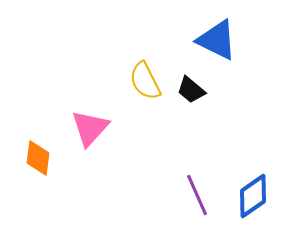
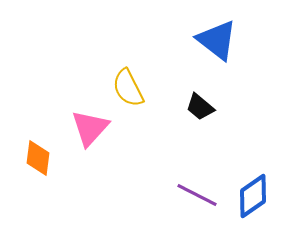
blue triangle: rotated 12 degrees clockwise
yellow semicircle: moved 17 px left, 7 px down
black trapezoid: moved 9 px right, 17 px down
purple line: rotated 39 degrees counterclockwise
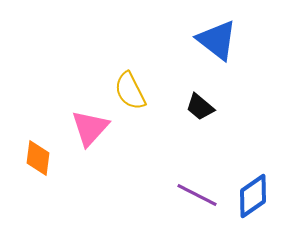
yellow semicircle: moved 2 px right, 3 px down
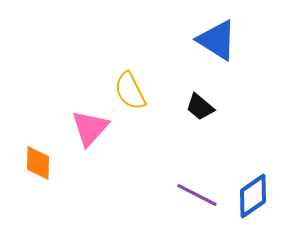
blue triangle: rotated 6 degrees counterclockwise
orange diamond: moved 5 px down; rotated 6 degrees counterclockwise
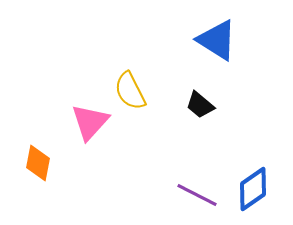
black trapezoid: moved 2 px up
pink triangle: moved 6 px up
orange diamond: rotated 9 degrees clockwise
blue diamond: moved 7 px up
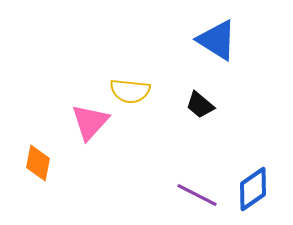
yellow semicircle: rotated 57 degrees counterclockwise
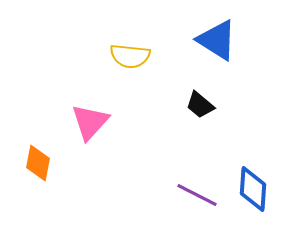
yellow semicircle: moved 35 px up
blue diamond: rotated 51 degrees counterclockwise
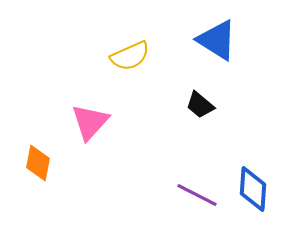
yellow semicircle: rotated 30 degrees counterclockwise
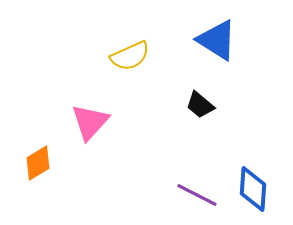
orange diamond: rotated 48 degrees clockwise
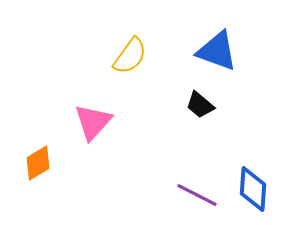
blue triangle: moved 11 px down; rotated 12 degrees counterclockwise
yellow semicircle: rotated 30 degrees counterclockwise
pink triangle: moved 3 px right
